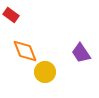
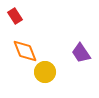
red rectangle: moved 4 px right, 1 px down; rotated 21 degrees clockwise
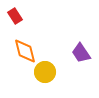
orange diamond: rotated 8 degrees clockwise
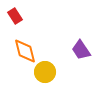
purple trapezoid: moved 3 px up
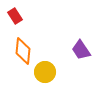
orange diamond: moved 2 px left; rotated 20 degrees clockwise
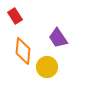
purple trapezoid: moved 23 px left, 12 px up
yellow circle: moved 2 px right, 5 px up
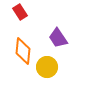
red rectangle: moved 5 px right, 4 px up
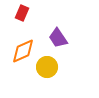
red rectangle: moved 2 px right, 1 px down; rotated 56 degrees clockwise
orange diamond: rotated 60 degrees clockwise
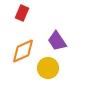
purple trapezoid: moved 1 px left, 3 px down
yellow circle: moved 1 px right, 1 px down
